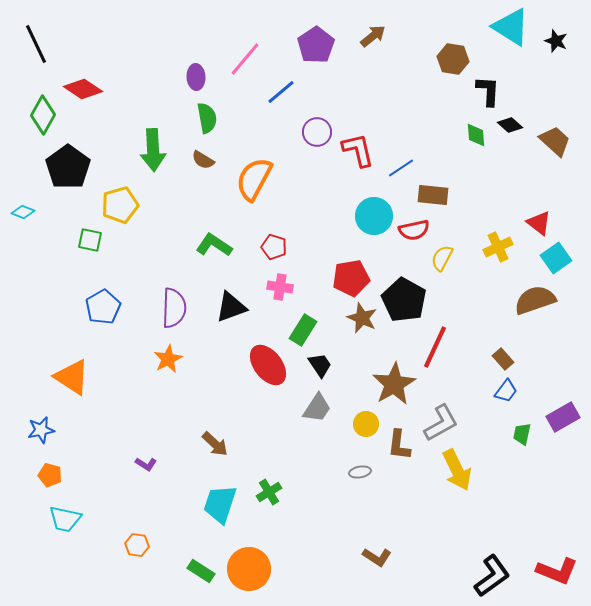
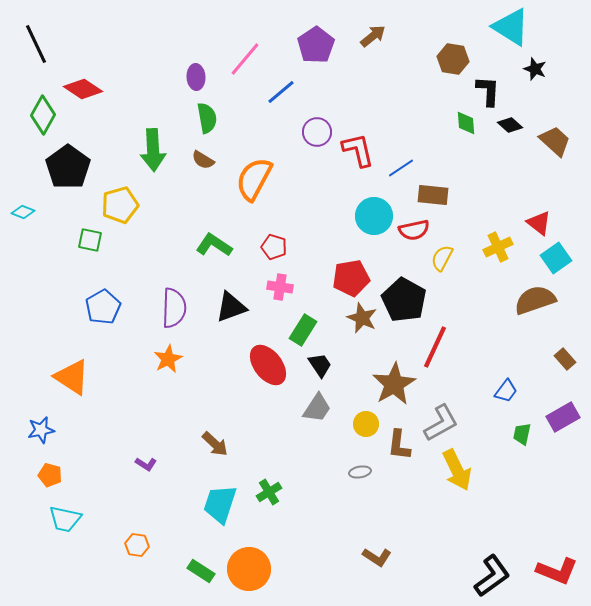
black star at (556, 41): moved 21 px left, 28 px down
green diamond at (476, 135): moved 10 px left, 12 px up
brown rectangle at (503, 359): moved 62 px right
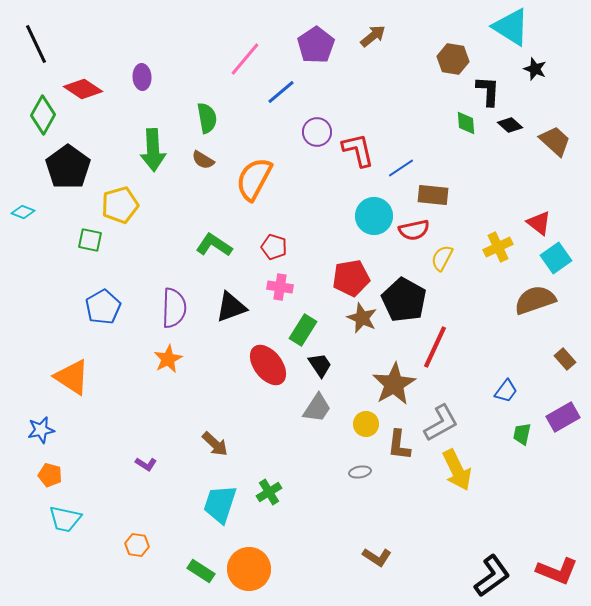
purple ellipse at (196, 77): moved 54 px left
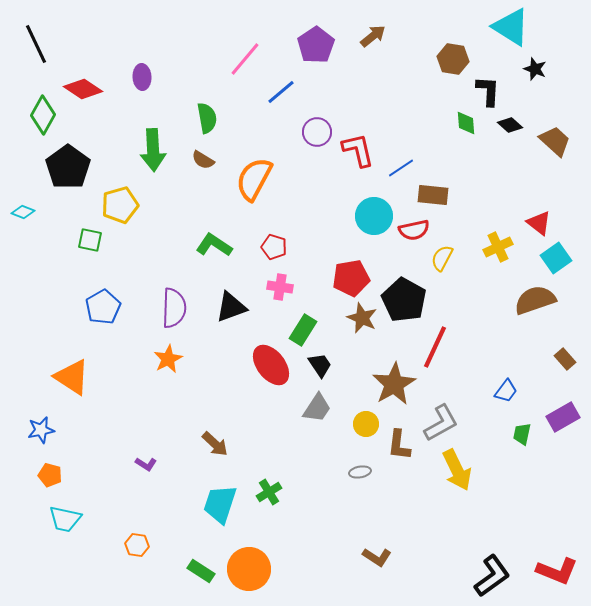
red ellipse at (268, 365): moved 3 px right
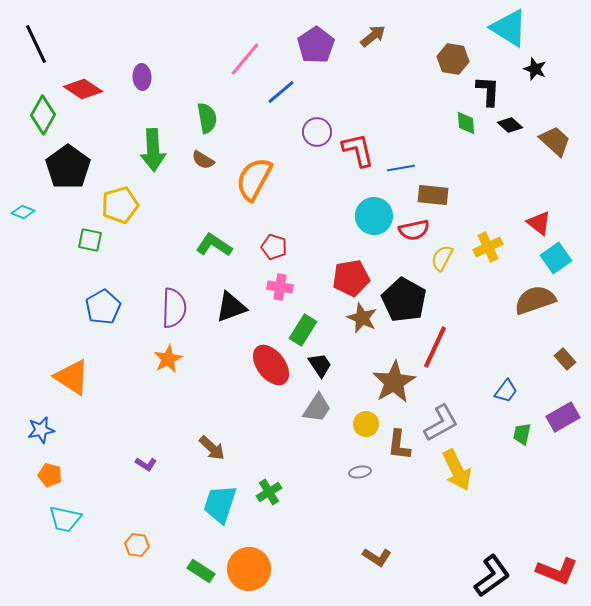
cyan triangle at (511, 27): moved 2 px left, 1 px down
blue line at (401, 168): rotated 24 degrees clockwise
yellow cross at (498, 247): moved 10 px left
brown star at (394, 384): moved 2 px up
brown arrow at (215, 444): moved 3 px left, 4 px down
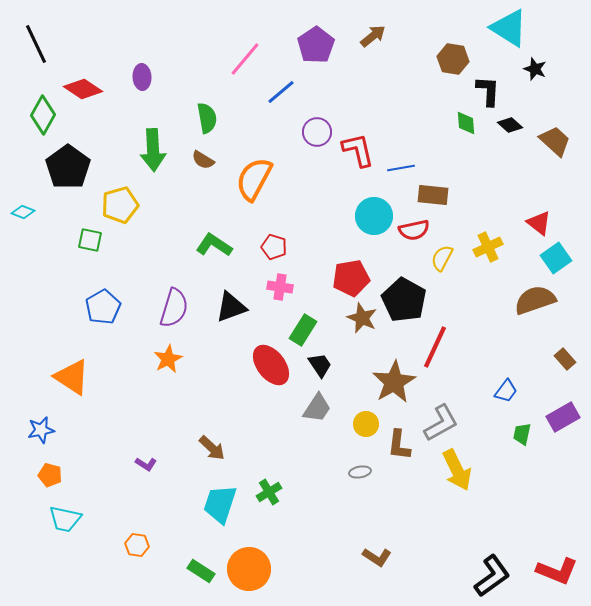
purple semicircle at (174, 308): rotated 15 degrees clockwise
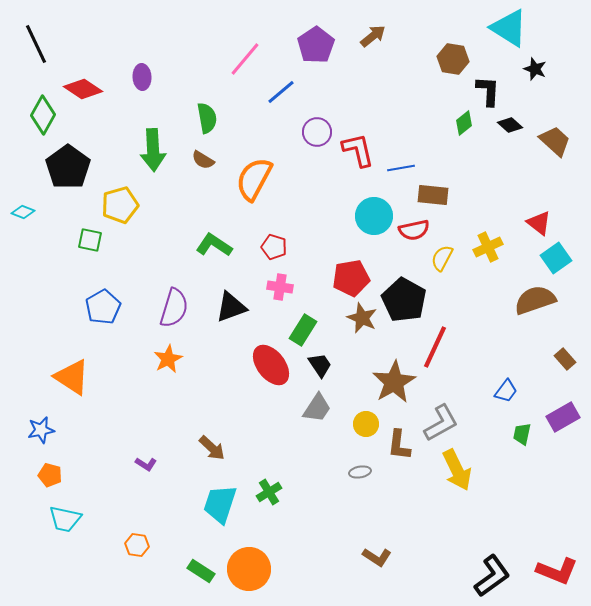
green diamond at (466, 123): moved 2 px left; rotated 55 degrees clockwise
